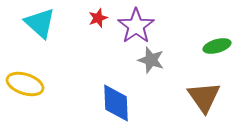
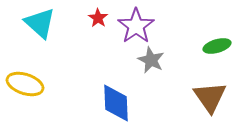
red star: rotated 18 degrees counterclockwise
gray star: rotated 8 degrees clockwise
brown triangle: moved 6 px right
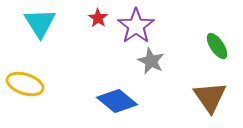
cyan triangle: rotated 16 degrees clockwise
green ellipse: rotated 72 degrees clockwise
gray star: moved 1 px down
blue diamond: moved 1 px right, 2 px up; rotated 48 degrees counterclockwise
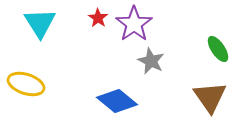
purple star: moved 2 px left, 2 px up
green ellipse: moved 1 px right, 3 px down
yellow ellipse: moved 1 px right
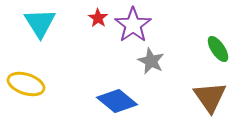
purple star: moved 1 px left, 1 px down
